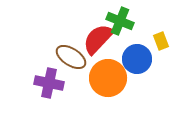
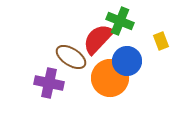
blue circle: moved 10 px left, 2 px down
orange circle: moved 2 px right
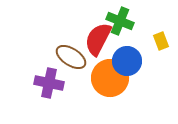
red semicircle: rotated 16 degrees counterclockwise
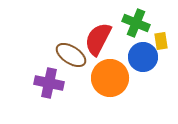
green cross: moved 16 px right, 2 px down
yellow rectangle: rotated 12 degrees clockwise
brown ellipse: moved 2 px up
blue circle: moved 16 px right, 4 px up
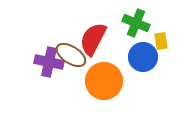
red semicircle: moved 5 px left
orange circle: moved 6 px left, 3 px down
purple cross: moved 21 px up
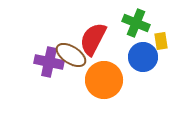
orange circle: moved 1 px up
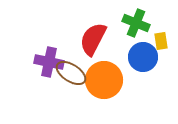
brown ellipse: moved 18 px down
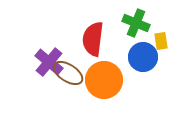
red semicircle: rotated 20 degrees counterclockwise
purple cross: rotated 28 degrees clockwise
brown ellipse: moved 3 px left
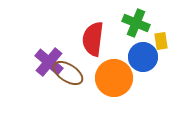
orange circle: moved 10 px right, 2 px up
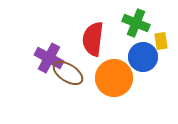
purple cross: moved 4 px up; rotated 12 degrees counterclockwise
